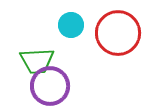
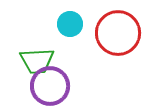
cyan circle: moved 1 px left, 1 px up
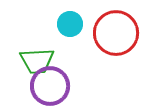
red circle: moved 2 px left
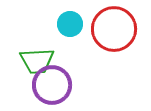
red circle: moved 2 px left, 4 px up
purple circle: moved 2 px right, 1 px up
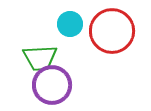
red circle: moved 2 px left, 2 px down
green trapezoid: moved 3 px right, 3 px up
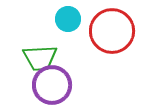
cyan circle: moved 2 px left, 5 px up
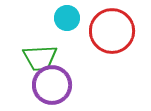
cyan circle: moved 1 px left, 1 px up
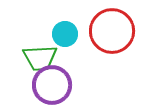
cyan circle: moved 2 px left, 16 px down
